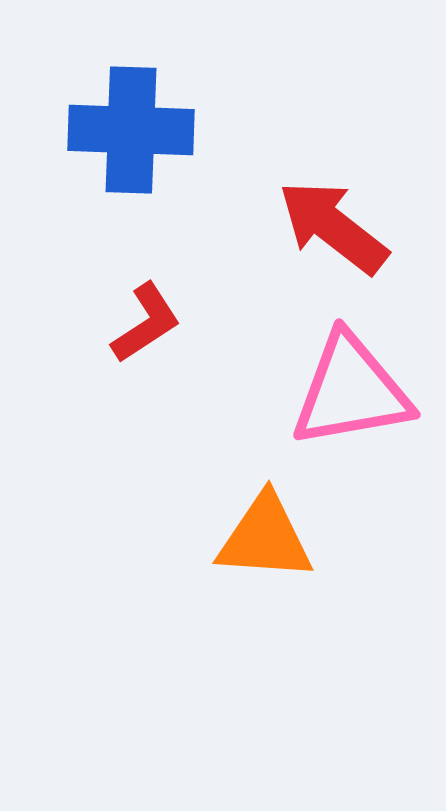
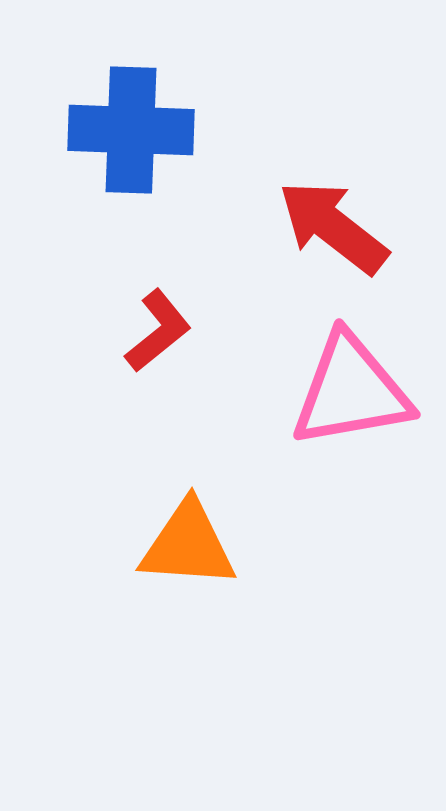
red L-shape: moved 12 px right, 8 px down; rotated 6 degrees counterclockwise
orange triangle: moved 77 px left, 7 px down
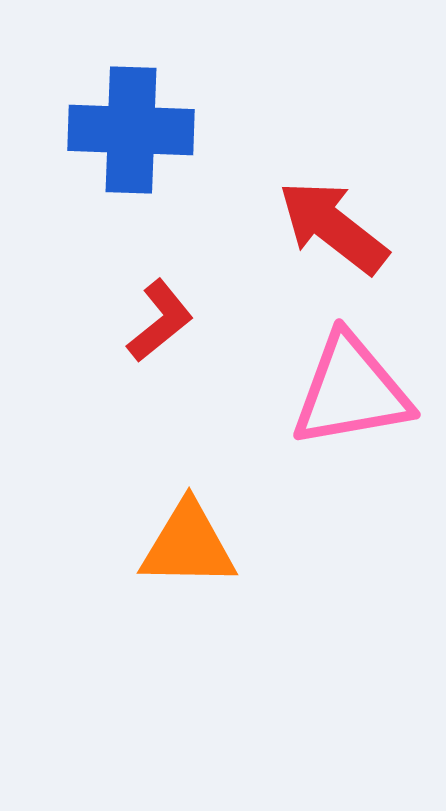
red L-shape: moved 2 px right, 10 px up
orange triangle: rotated 3 degrees counterclockwise
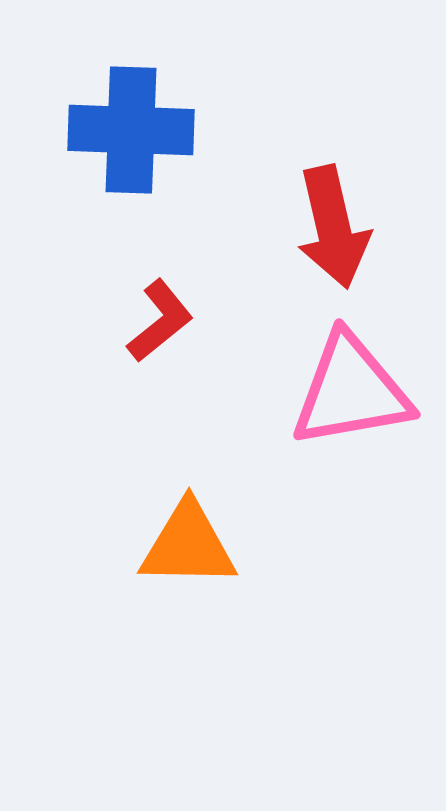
red arrow: rotated 141 degrees counterclockwise
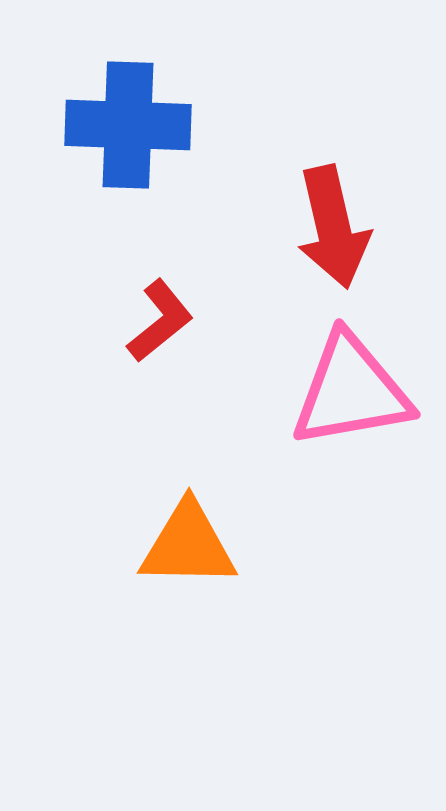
blue cross: moved 3 px left, 5 px up
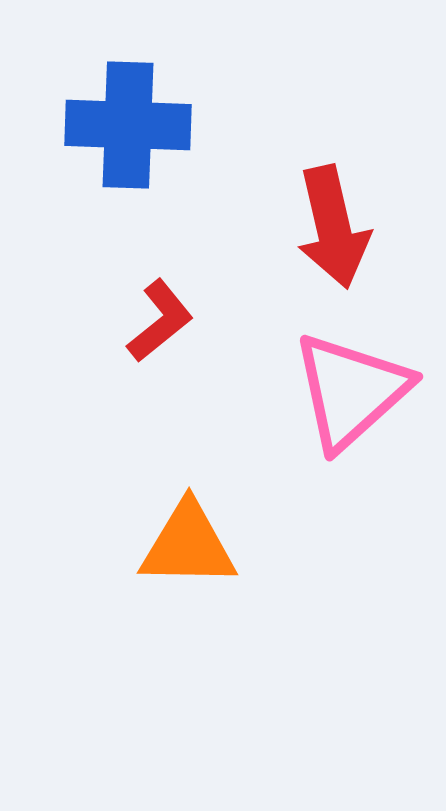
pink triangle: rotated 32 degrees counterclockwise
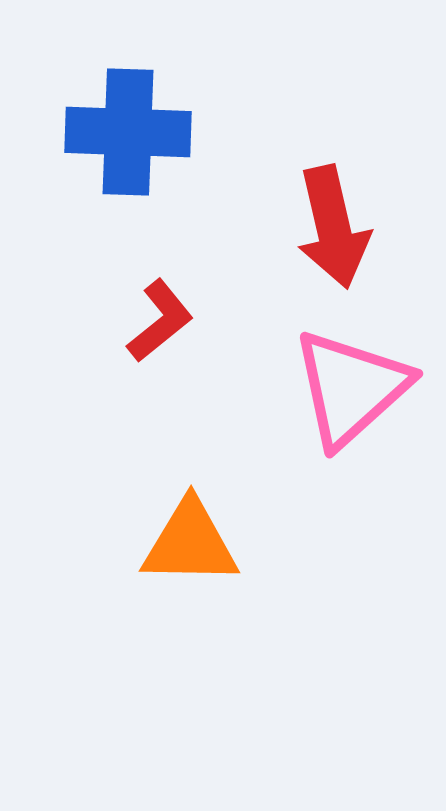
blue cross: moved 7 px down
pink triangle: moved 3 px up
orange triangle: moved 2 px right, 2 px up
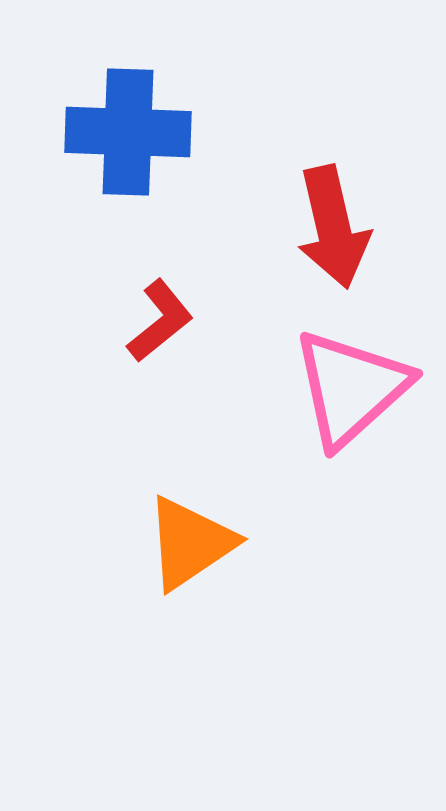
orange triangle: rotated 35 degrees counterclockwise
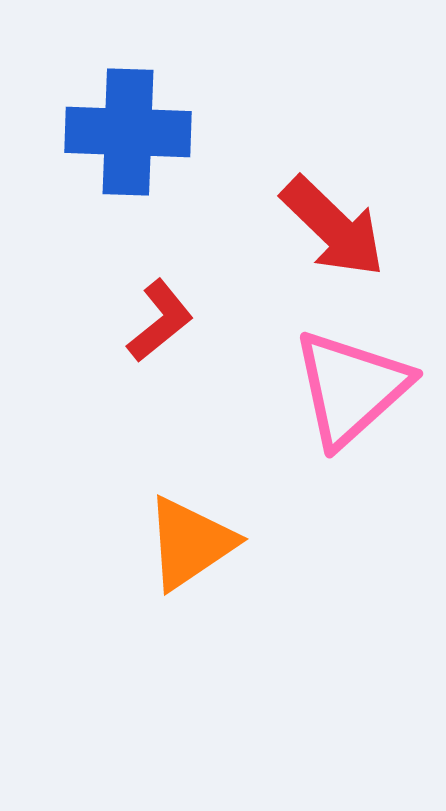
red arrow: rotated 33 degrees counterclockwise
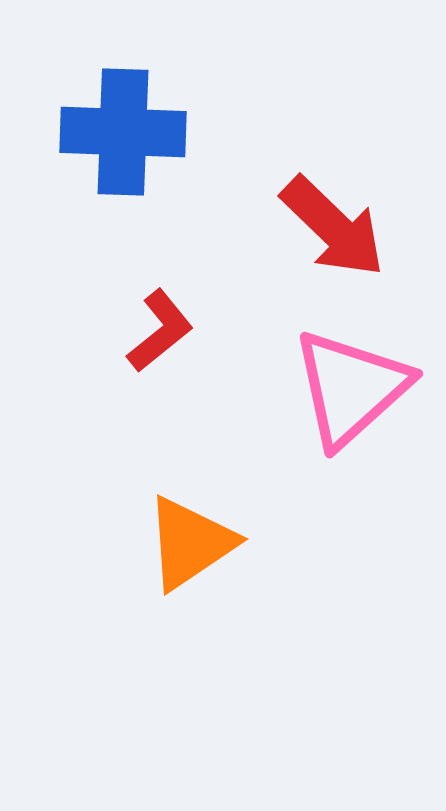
blue cross: moved 5 px left
red L-shape: moved 10 px down
